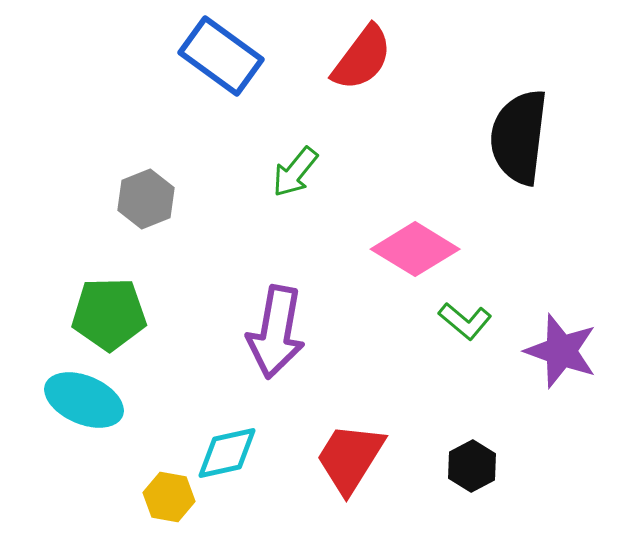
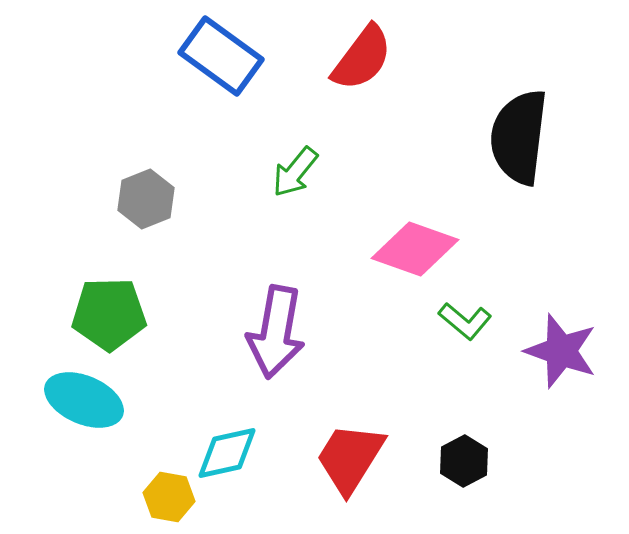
pink diamond: rotated 12 degrees counterclockwise
black hexagon: moved 8 px left, 5 px up
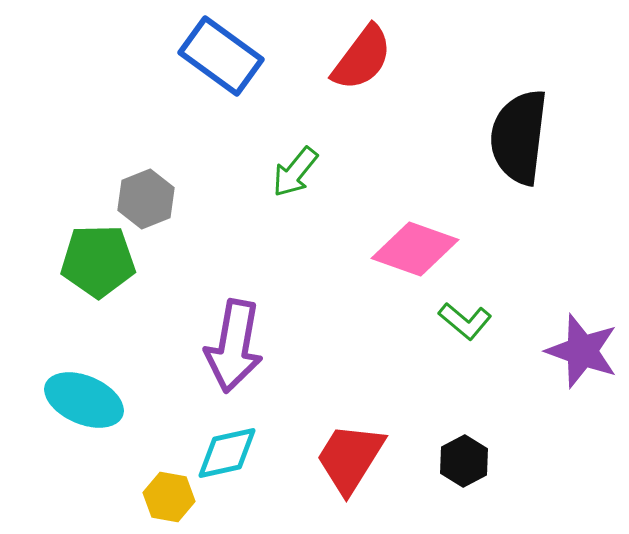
green pentagon: moved 11 px left, 53 px up
purple arrow: moved 42 px left, 14 px down
purple star: moved 21 px right
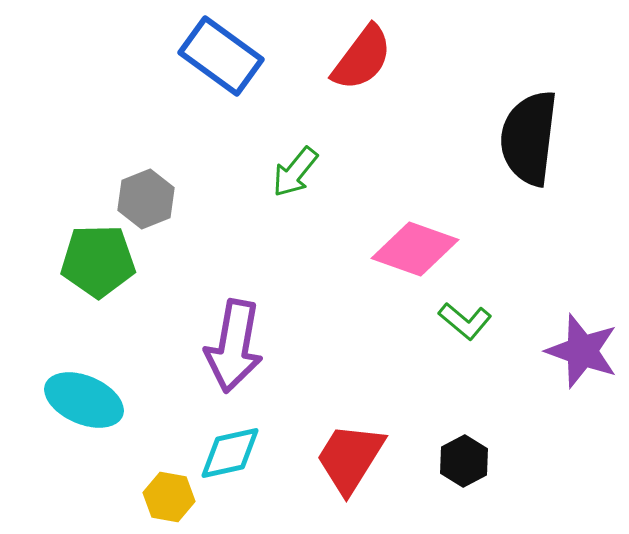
black semicircle: moved 10 px right, 1 px down
cyan diamond: moved 3 px right
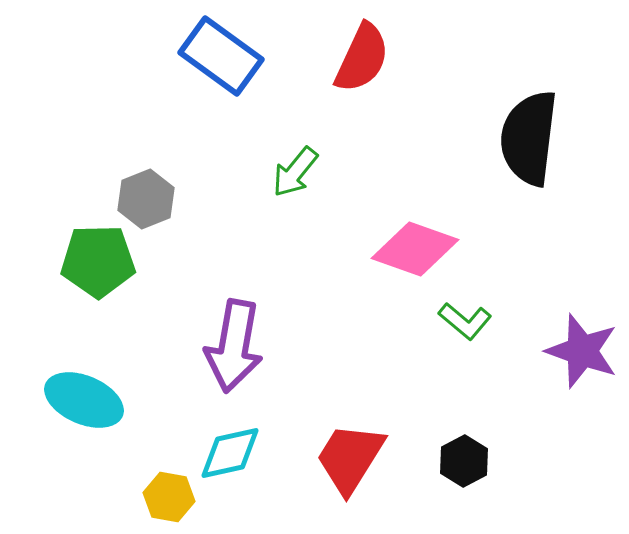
red semicircle: rotated 12 degrees counterclockwise
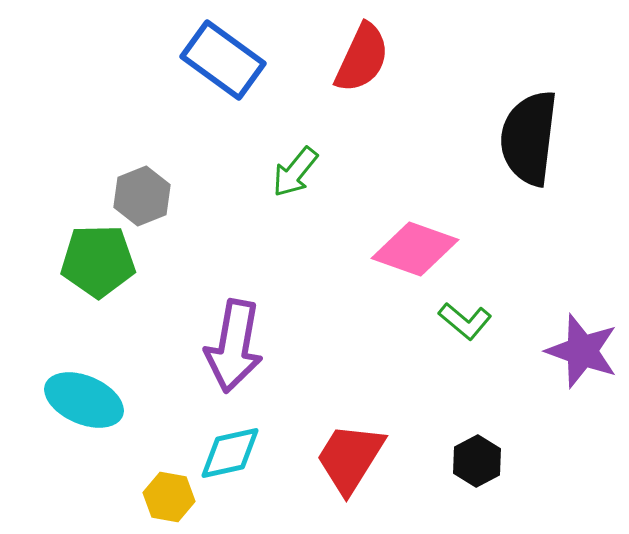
blue rectangle: moved 2 px right, 4 px down
gray hexagon: moved 4 px left, 3 px up
black hexagon: moved 13 px right
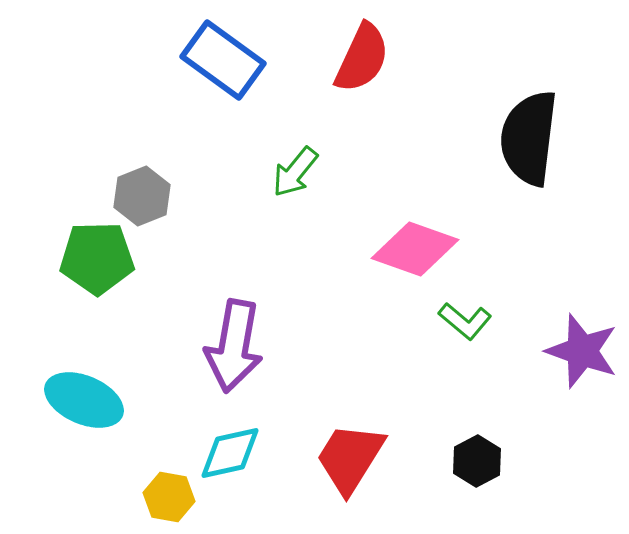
green pentagon: moved 1 px left, 3 px up
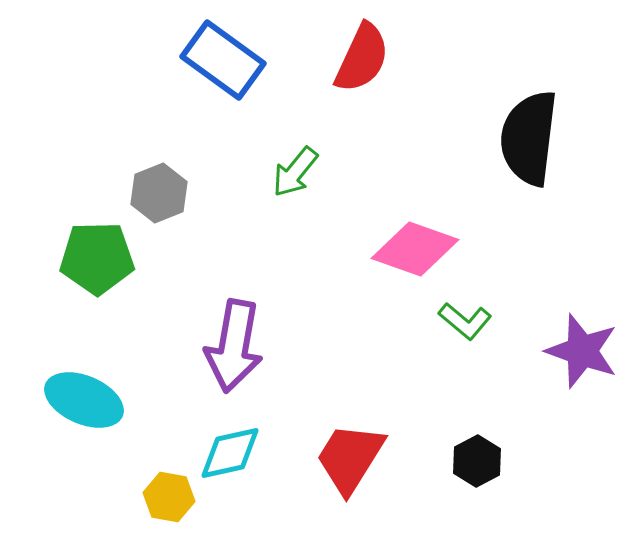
gray hexagon: moved 17 px right, 3 px up
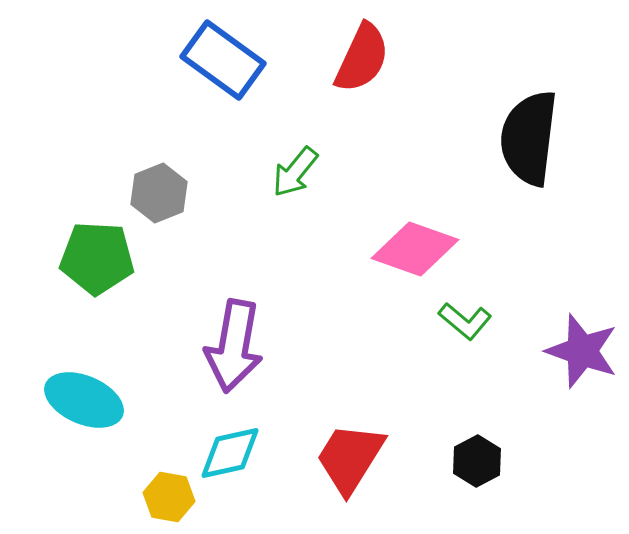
green pentagon: rotated 4 degrees clockwise
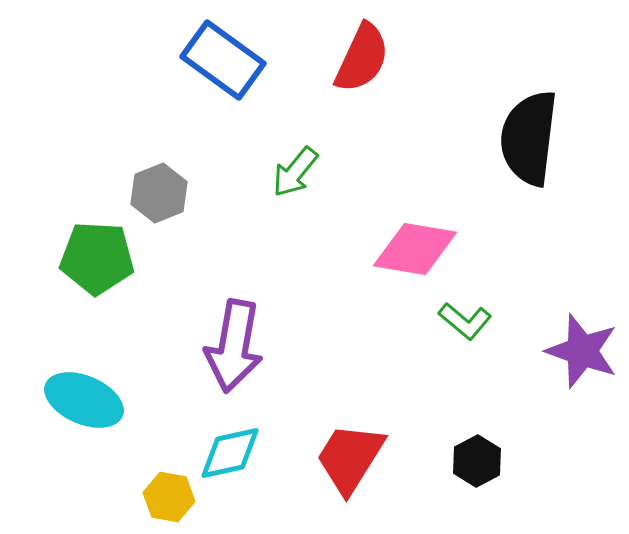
pink diamond: rotated 10 degrees counterclockwise
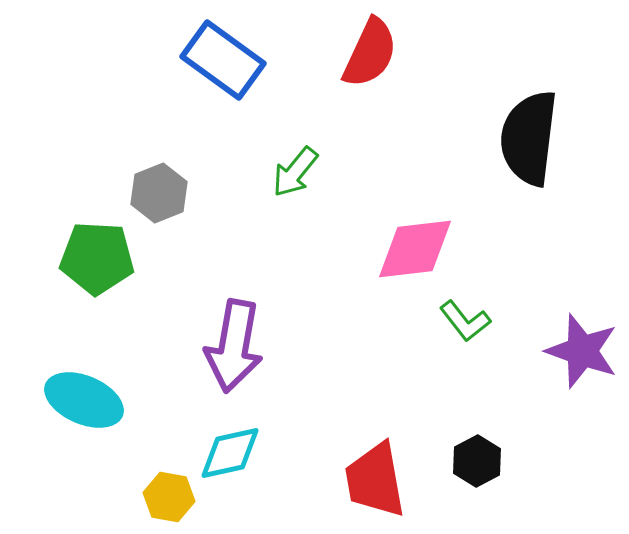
red semicircle: moved 8 px right, 5 px up
pink diamond: rotated 16 degrees counterclockwise
green L-shape: rotated 12 degrees clockwise
red trapezoid: moved 25 px right, 22 px down; rotated 42 degrees counterclockwise
